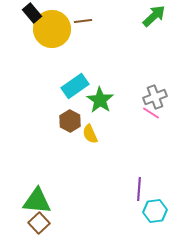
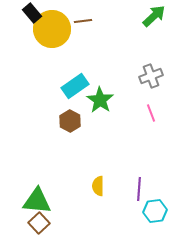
gray cross: moved 4 px left, 21 px up
pink line: rotated 36 degrees clockwise
yellow semicircle: moved 8 px right, 52 px down; rotated 24 degrees clockwise
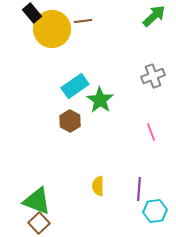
gray cross: moved 2 px right
pink line: moved 19 px down
green triangle: rotated 16 degrees clockwise
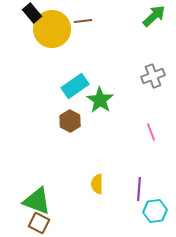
yellow semicircle: moved 1 px left, 2 px up
brown square: rotated 20 degrees counterclockwise
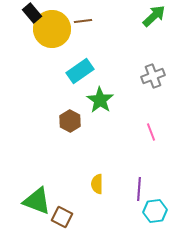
cyan rectangle: moved 5 px right, 15 px up
brown square: moved 23 px right, 6 px up
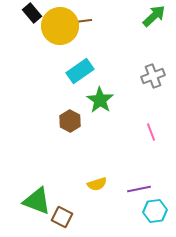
yellow circle: moved 8 px right, 3 px up
yellow semicircle: rotated 108 degrees counterclockwise
purple line: rotated 75 degrees clockwise
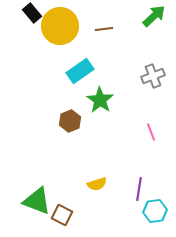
brown line: moved 21 px right, 8 px down
brown hexagon: rotated 10 degrees clockwise
purple line: rotated 70 degrees counterclockwise
brown square: moved 2 px up
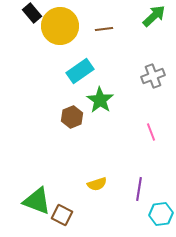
brown hexagon: moved 2 px right, 4 px up
cyan hexagon: moved 6 px right, 3 px down
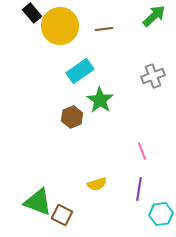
pink line: moved 9 px left, 19 px down
green triangle: moved 1 px right, 1 px down
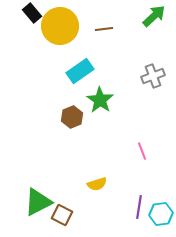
purple line: moved 18 px down
green triangle: rotated 48 degrees counterclockwise
